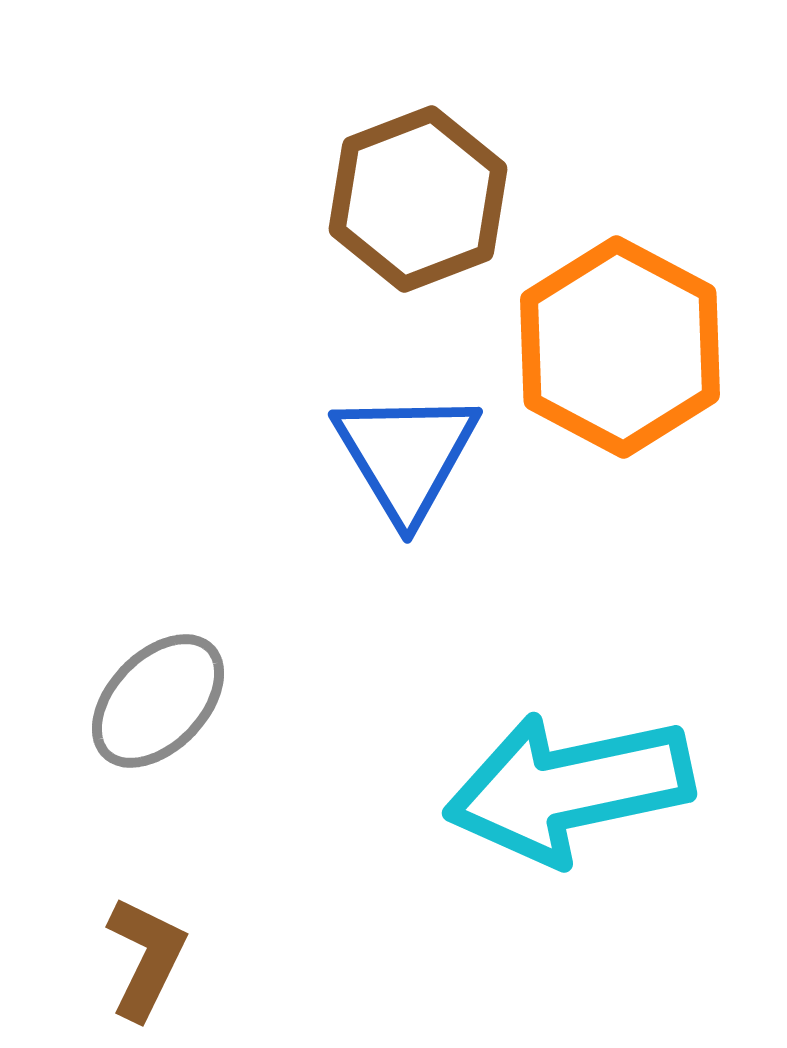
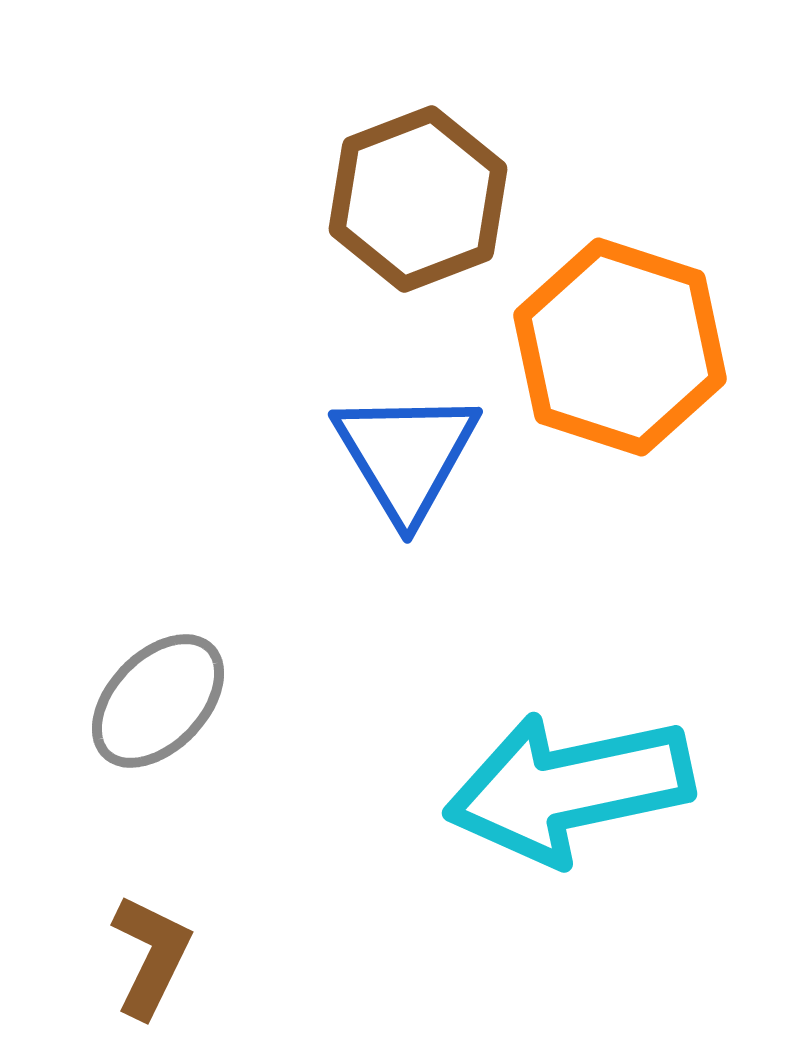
orange hexagon: rotated 10 degrees counterclockwise
brown L-shape: moved 5 px right, 2 px up
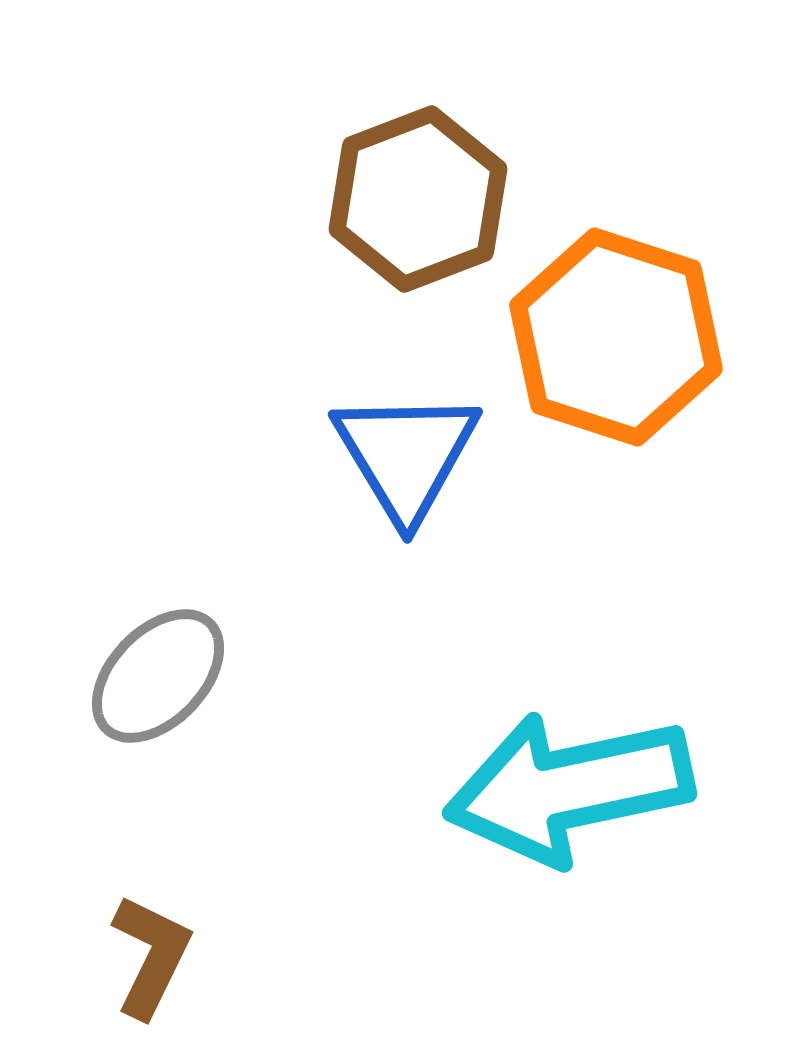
orange hexagon: moved 4 px left, 10 px up
gray ellipse: moved 25 px up
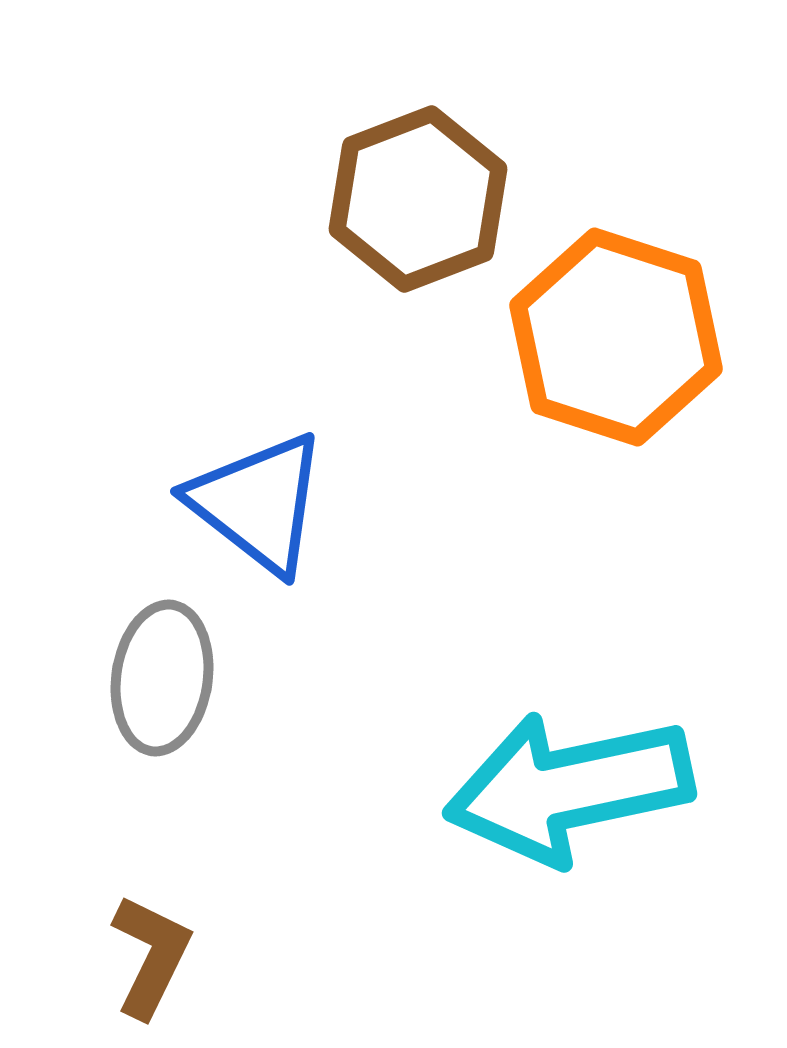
blue triangle: moved 148 px left, 48 px down; rotated 21 degrees counterclockwise
gray ellipse: moved 4 px right, 2 px down; rotated 36 degrees counterclockwise
